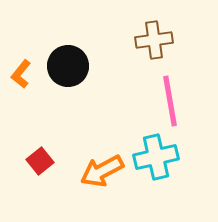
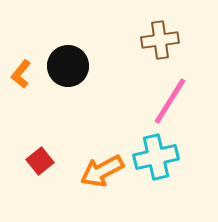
brown cross: moved 6 px right
pink line: rotated 42 degrees clockwise
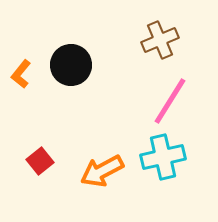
brown cross: rotated 15 degrees counterclockwise
black circle: moved 3 px right, 1 px up
cyan cross: moved 7 px right
